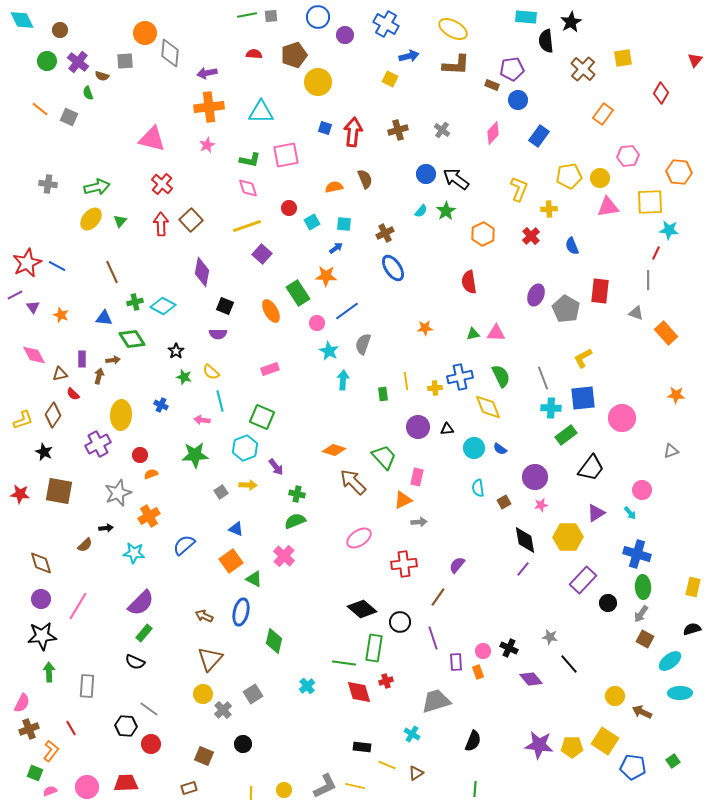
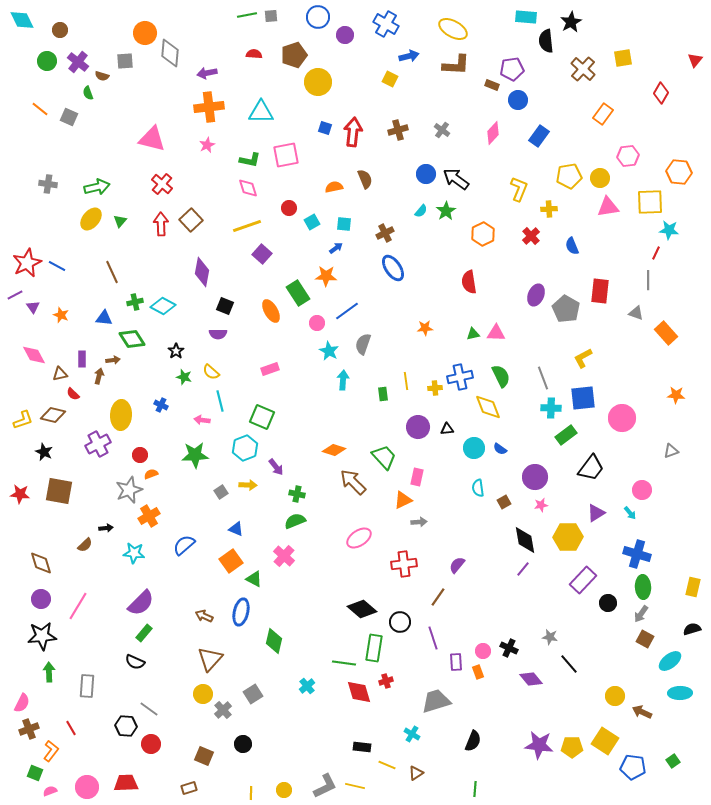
brown diamond at (53, 415): rotated 70 degrees clockwise
gray star at (118, 493): moved 11 px right, 3 px up
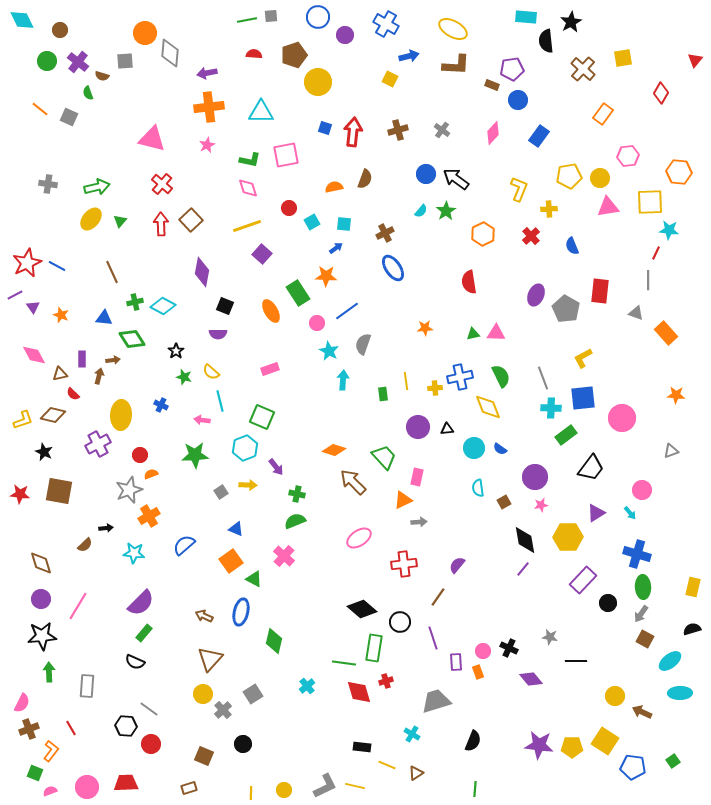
green line at (247, 15): moved 5 px down
brown semicircle at (365, 179): rotated 42 degrees clockwise
black line at (569, 664): moved 7 px right, 3 px up; rotated 50 degrees counterclockwise
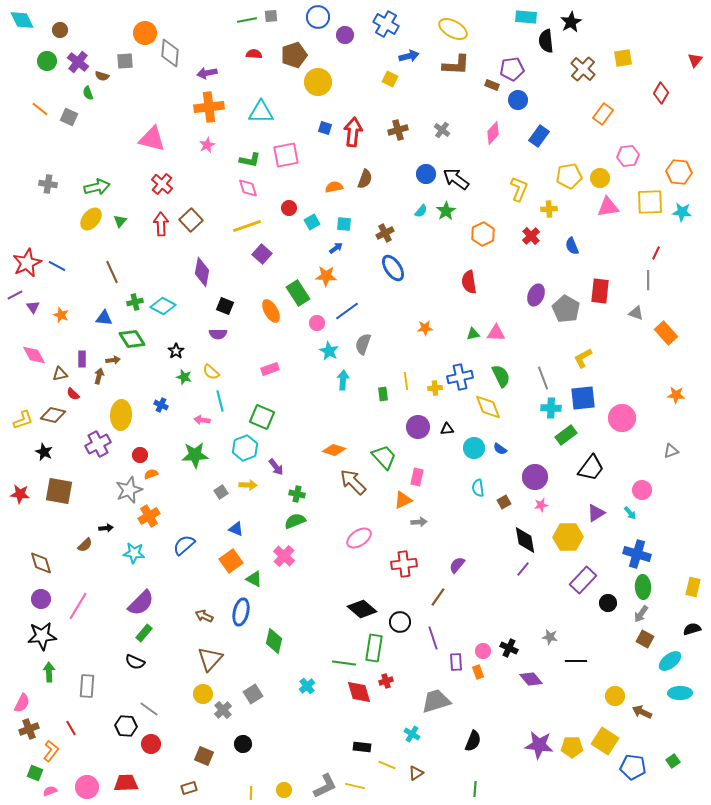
cyan star at (669, 230): moved 13 px right, 18 px up
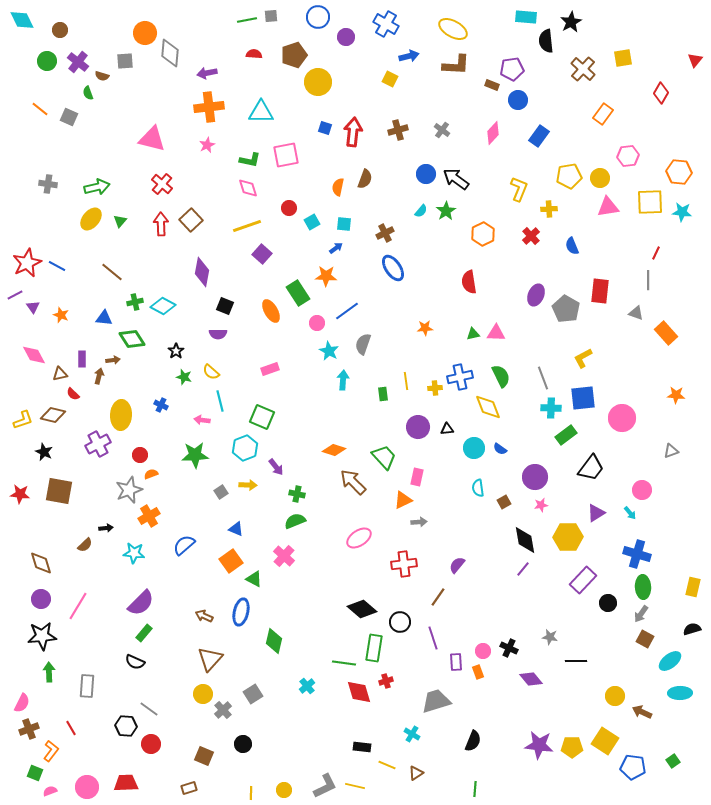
purple circle at (345, 35): moved 1 px right, 2 px down
orange semicircle at (334, 187): moved 4 px right; rotated 66 degrees counterclockwise
brown line at (112, 272): rotated 25 degrees counterclockwise
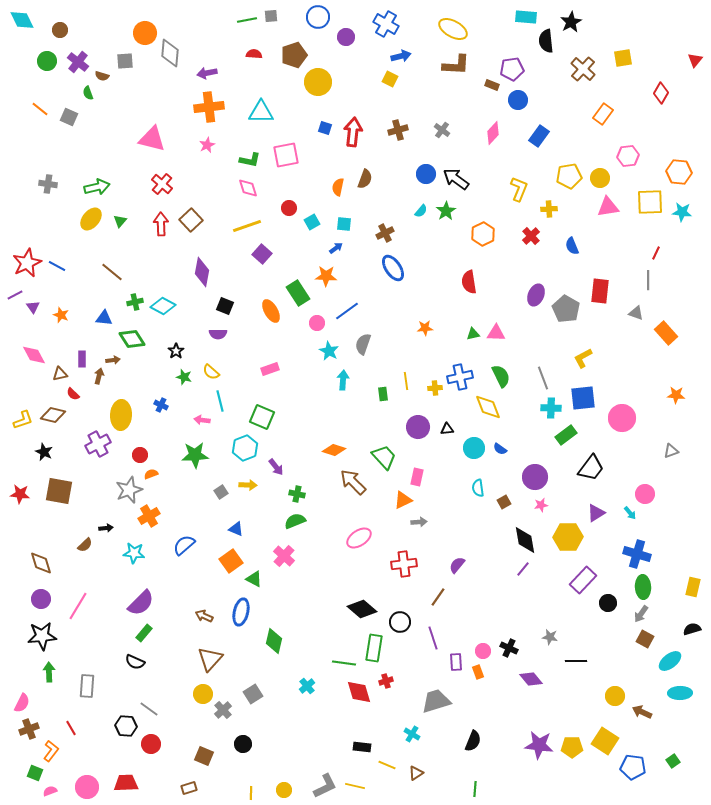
blue arrow at (409, 56): moved 8 px left
pink circle at (642, 490): moved 3 px right, 4 px down
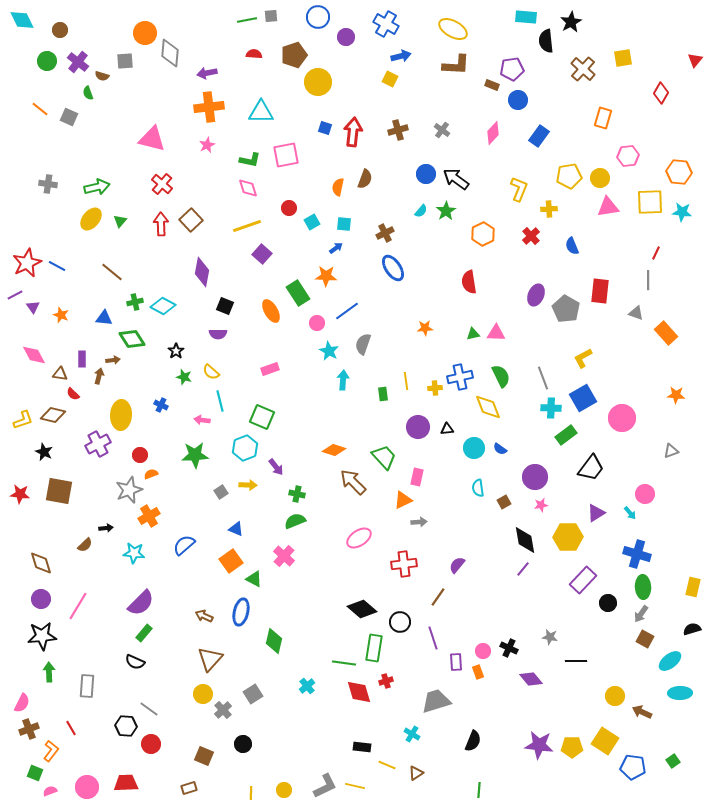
orange rectangle at (603, 114): moved 4 px down; rotated 20 degrees counterclockwise
brown triangle at (60, 374): rotated 21 degrees clockwise
blue square at (583, 398): rotated 24 degrees counterclockwise
green line at (475, 789): moved 4 px right, 1 px down
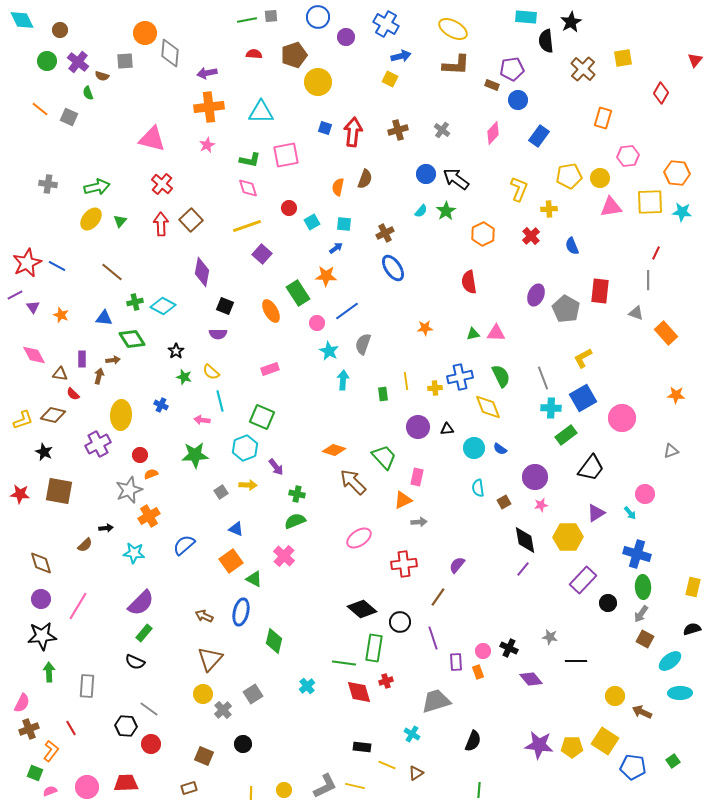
orange hexagon at (679, 172): moved 2 px left, 1 px down
pink triangle at (608, 207): moved 3 px right
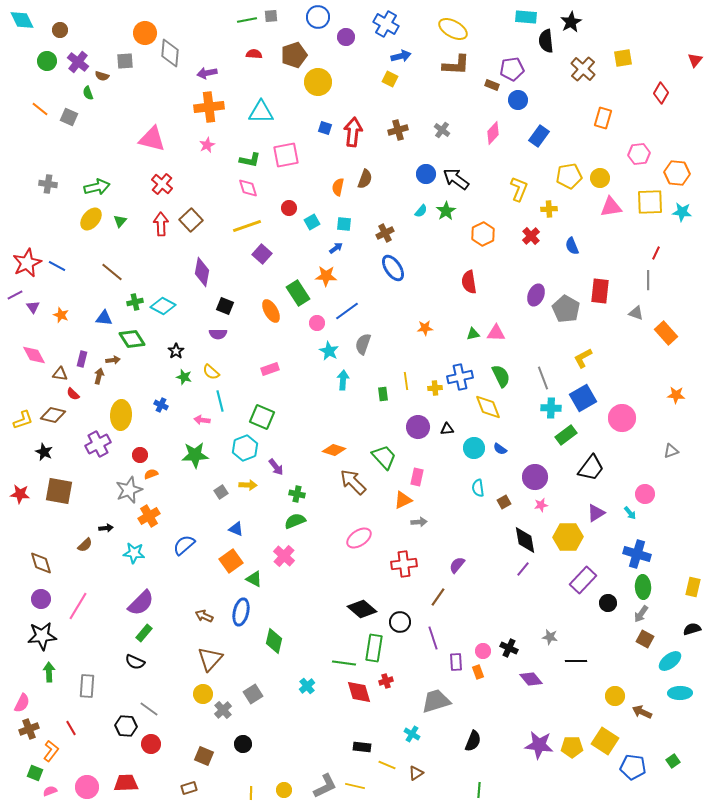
pink hexagon at (628, 156): moved 11 px right, 2 px up
purple rectangle at (82, 359): rotated 14 degrees clockwise
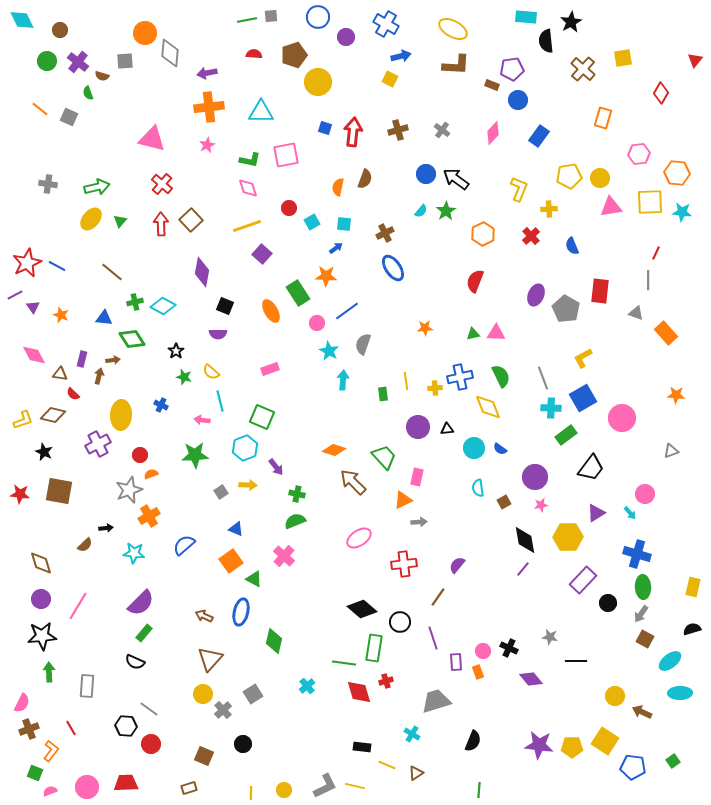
red semicircle at (469, 282): moved 6 px right, 1 px up; rotated 30 degrees clockwise
